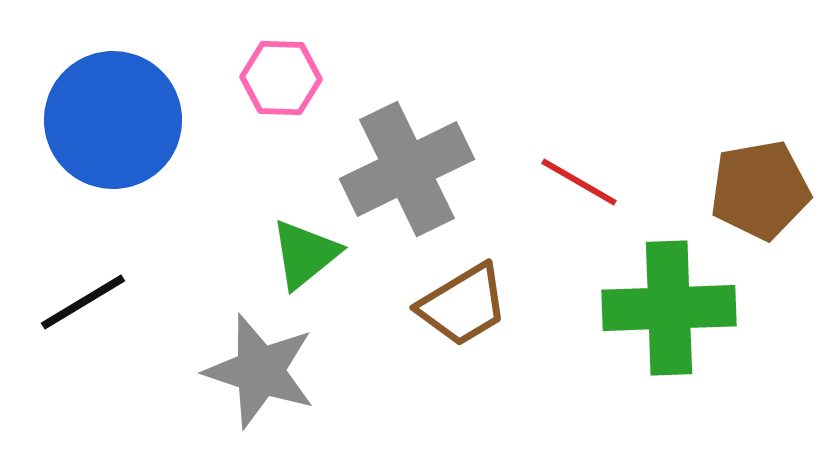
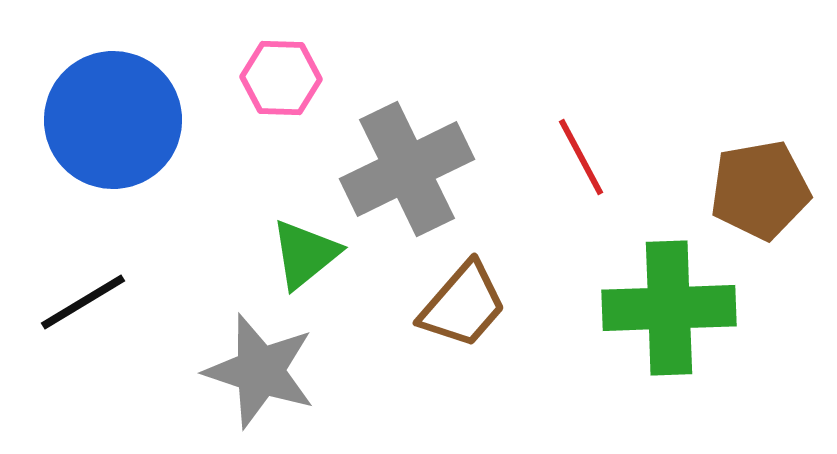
red line: moved 2 px right, 25 px up; rotated 32 degrees clockwise
brown trapezoid: rotated 18 degrees counterclockwise
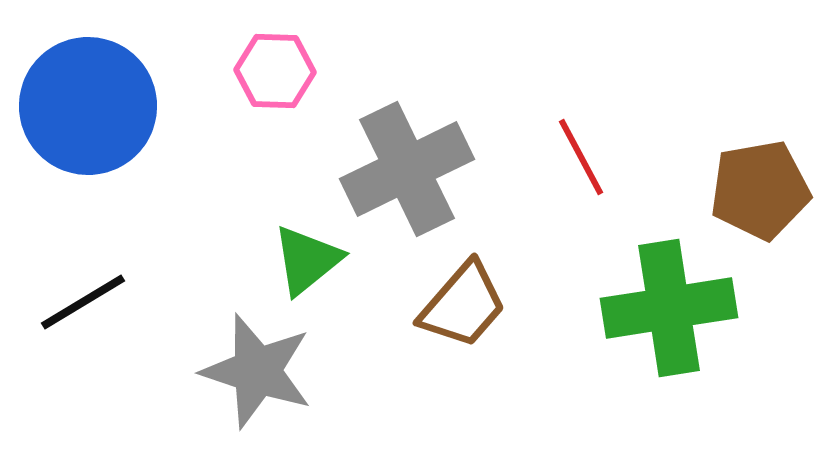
pink hexagon: moved 6 px left, 7 px up
blue circle: moved 25 px left, 14 px up
green triangle: moved 2 px right, 6 px down
green cross: rotated 7 degrees counterclockwise
gray star: moved 3 px left
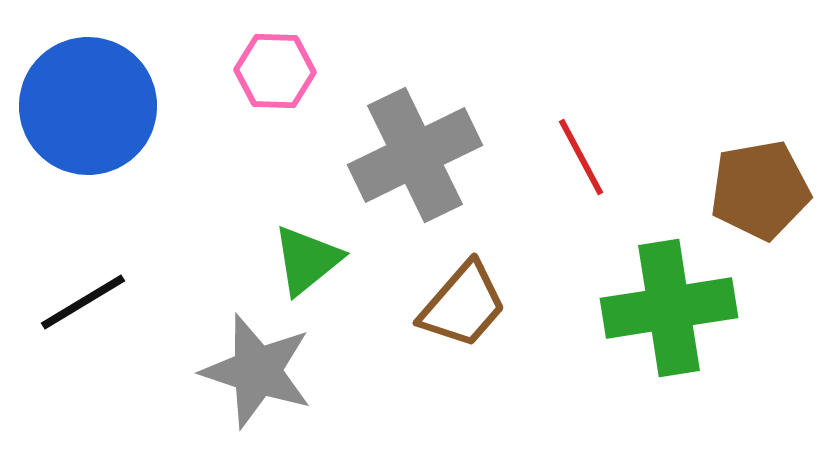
gray cross: moved 8 px right, 14 px up
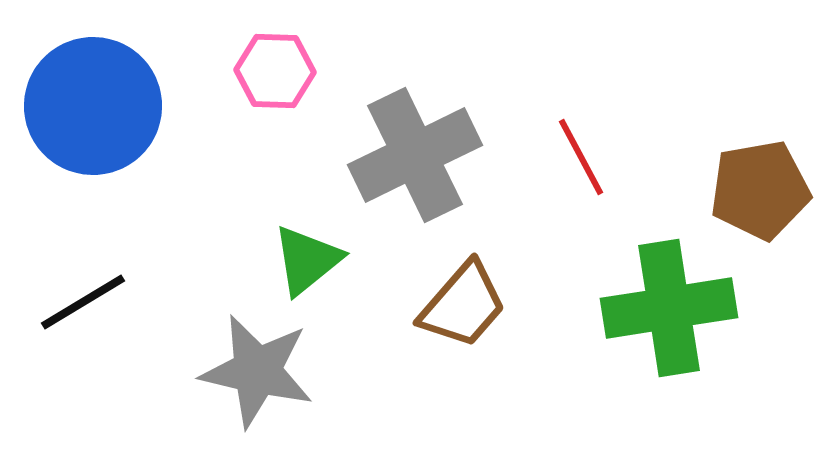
blue circle: moved 5 px right
gray star: rotated 5 degrees counterclockwise
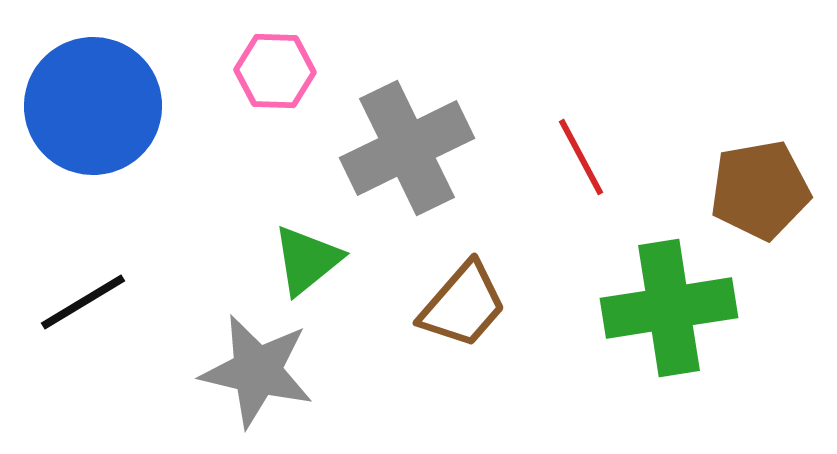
gray cross: moved 8 px left, 7 px up
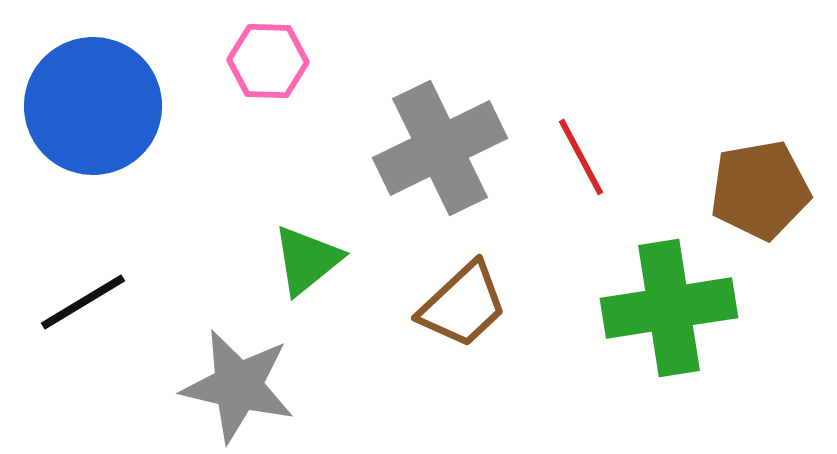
pink hexagon: moved 7 px left, 10 px up
gray cross: moved 33 px right
brown trapezoid: rotated 6 degrees clockwise
gray star: moved 19 px left, 15 px down
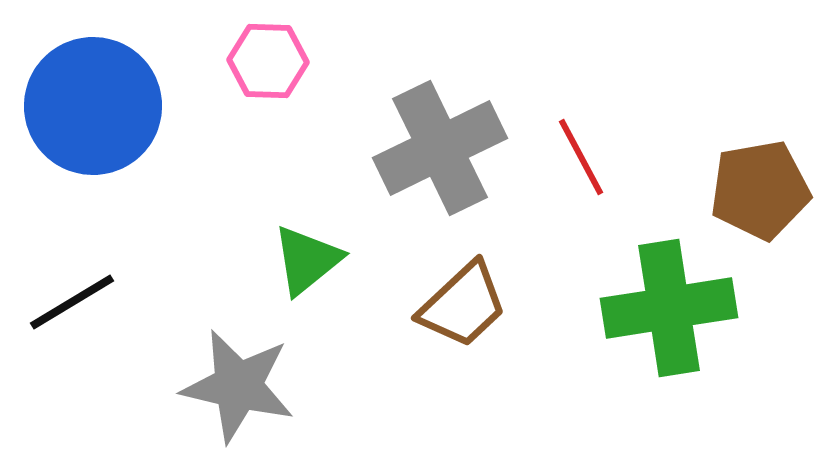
black line: moved 11 px left
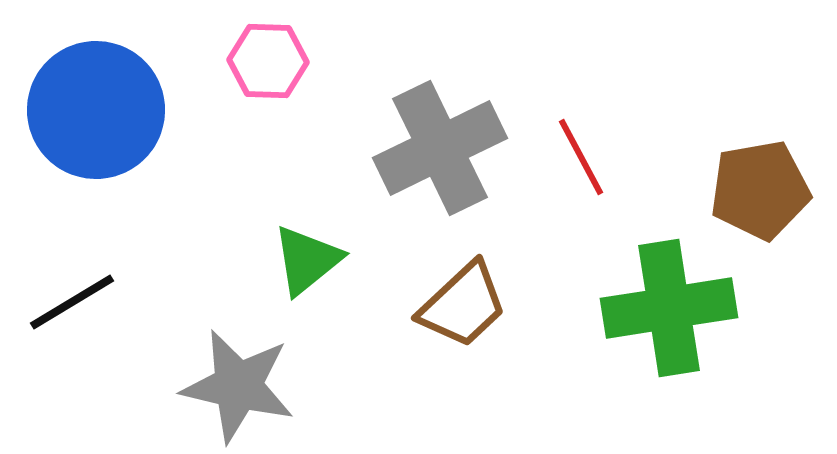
blue circle: moved 3 px right, 4 px down
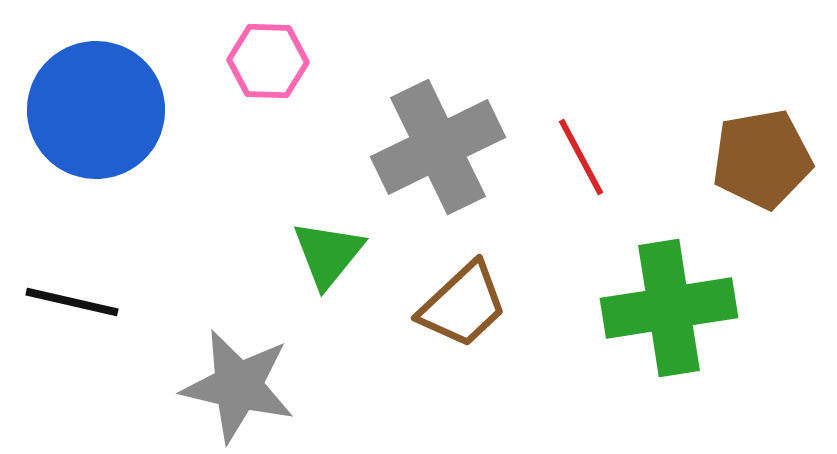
gray cross: moved 2 px left, 1 px up
brown pentagon: moved 2 px right, 31 px up
green triangle: moved 21 px right, 6 px up; rotated 12 degrees counterclockwise
black line: rotated 44 degrees clockwise
